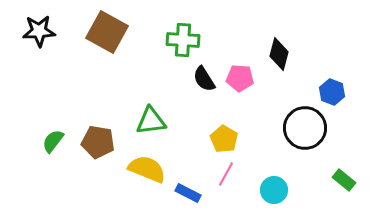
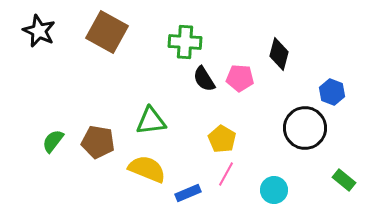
black star: rotated 28 degrees clockwise
green cross: moved 2 px right, 2 px down
yellow pentagon: moved 2 px left
blue rectangle: rotated 50 degrees counterclockwise
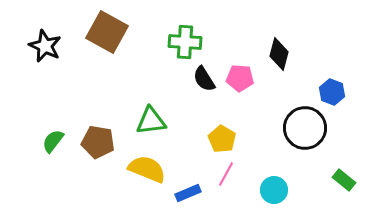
black star: moved 6 px right, 15 px down
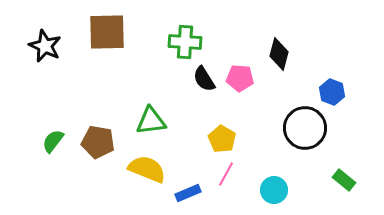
brown square: rotated 30 degrees counterclockwise
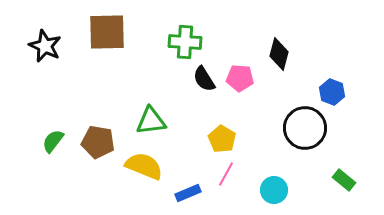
yellow semicircle: moved 3 px left, 3 px up
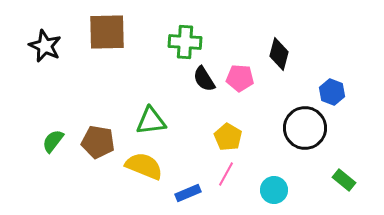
yellow pentagon: moved 6 px right, 2 px up
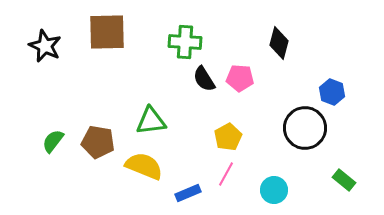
black diamond: moved 11 px up
yellow pentagon: rotated 12 degrees clockwise
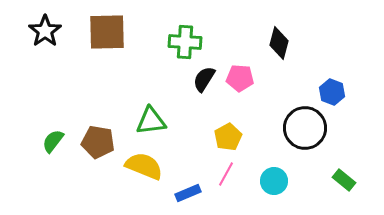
black star: moved 15 px up; rotated 12 degrees clockwise
black semicircle: rotated 64 degrees clockwise
cyan circle: moved 9 px up
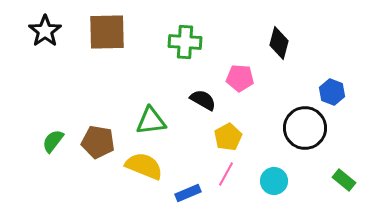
black semicircle: moved 1 px left, 21 px down; rotated 88 degrees clockwise
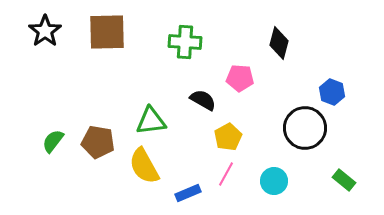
yellow semicircle: rotated 141 degrees counterclockwise
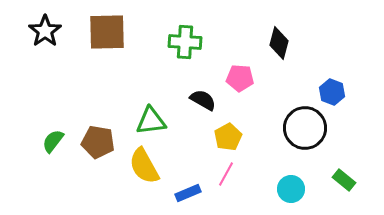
cyan circle: moved 17 px right, 8 px down
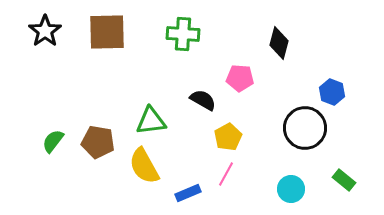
green cross: moved 2 px left, 8 px up
